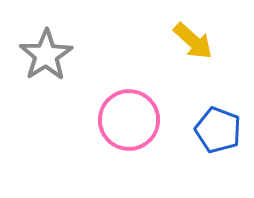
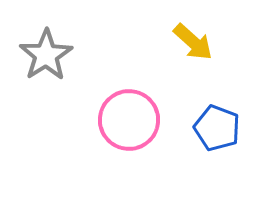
yellow arrow: moved 1 px down
blue pentagon: moved 1 px left, 2 px up
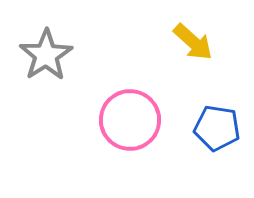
pink circle: moved 1 px right
blue pentagon: rotated 12 degrees counterclockwise
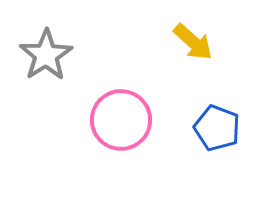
pink circle: moved 9 px left
blue pentagon: rotated 12 degrees clockwise
